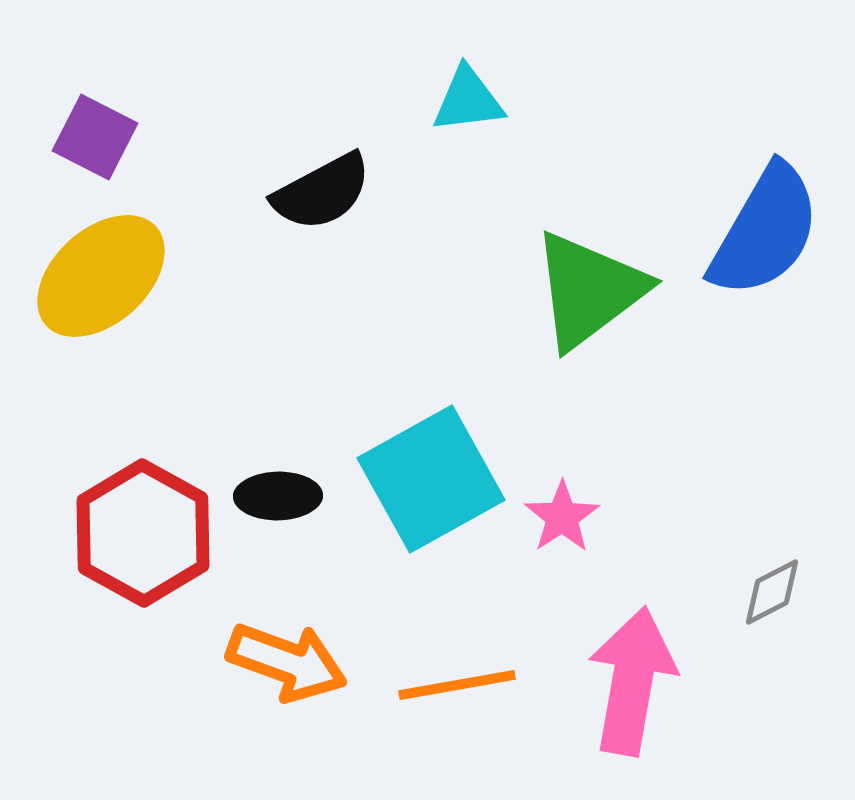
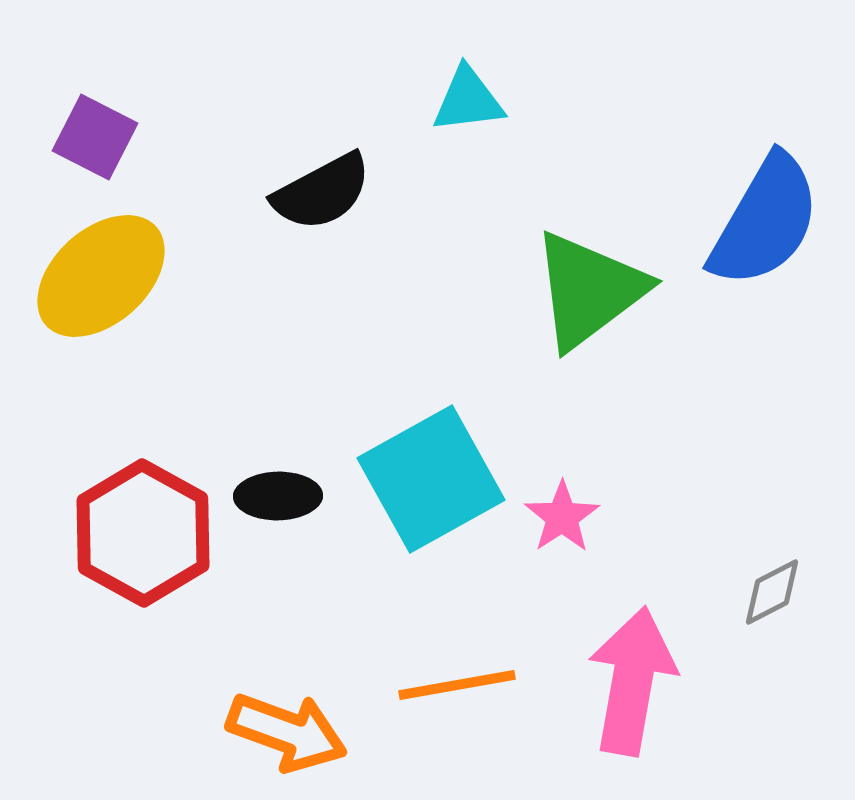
blue semicircle: moved 10 px up
orange arrow: moved 70 px down
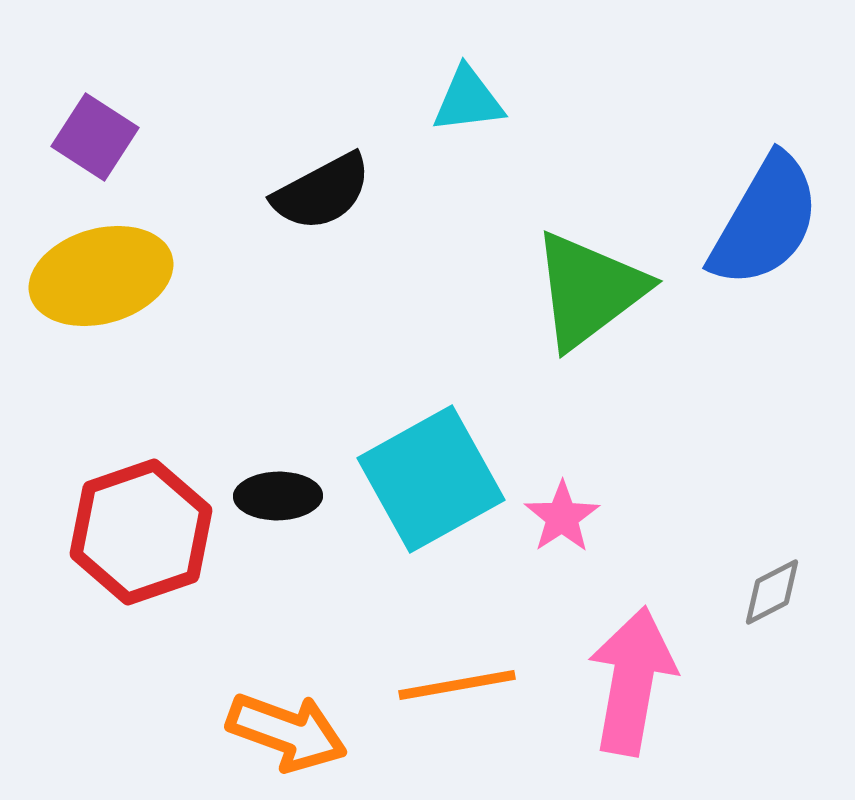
purple square: rotated 6 degrees clockwise
yellow ellipse: rotated 26 degrees clockwise
red hexagon: moved 2 px left, 1 px up; rotated 12 degrees clockwise
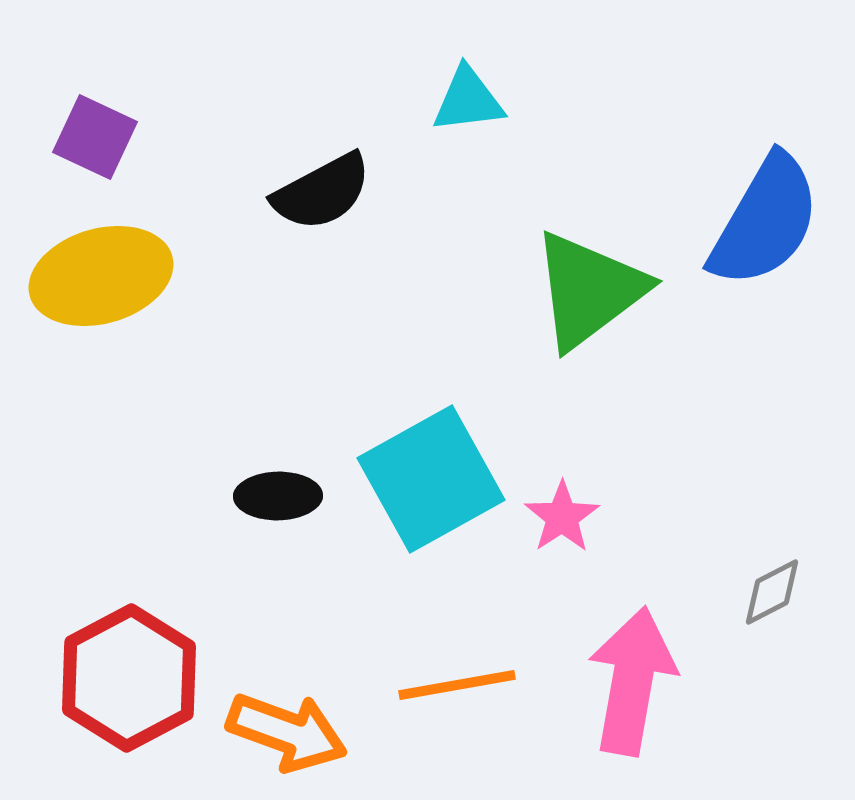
purple square: rotated 8 degrees counterclockwise
red hexagon: moved 12 px left, 146 px down; rotated 9 degrees counterclockwise
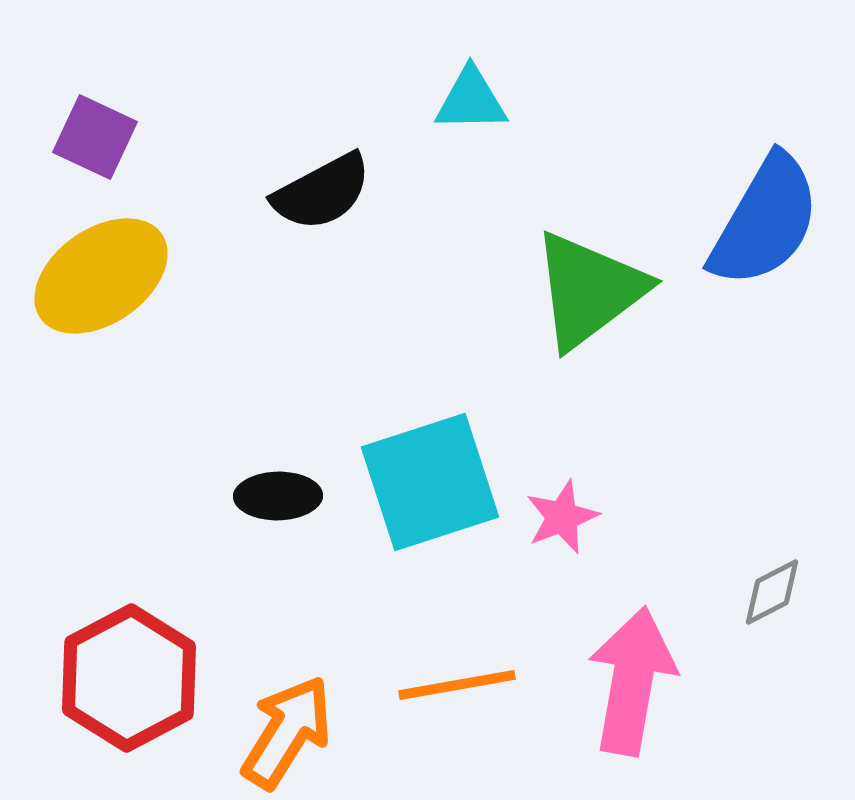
cyan triangle: moved 3 px right; rotated 6 degrees clockwise
yellow ellipse: rotated 19 degrees counterclockwise
cyan square: moved 1 px left, 3 px down; rotated 11 degrees clockwise
pink star: rotated 12 degrees clockwise
orange arrow: rotated 78 degrees counterclockwise
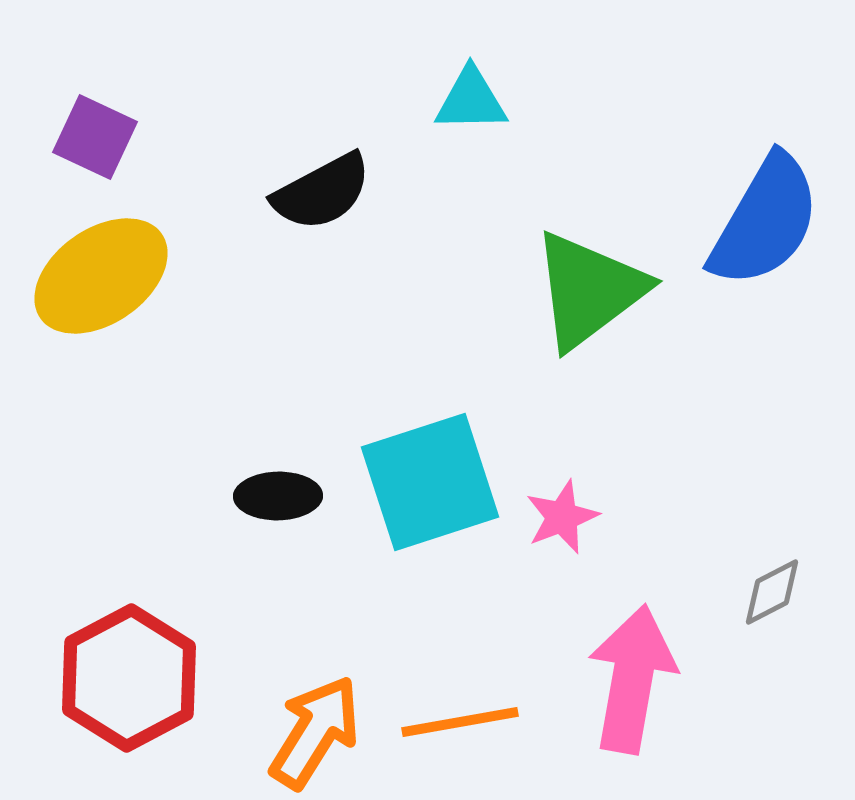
pink arrow: moved 2 px up
orange line: moved 3 px right, 37 px down
orange arrow: moved 28 px right
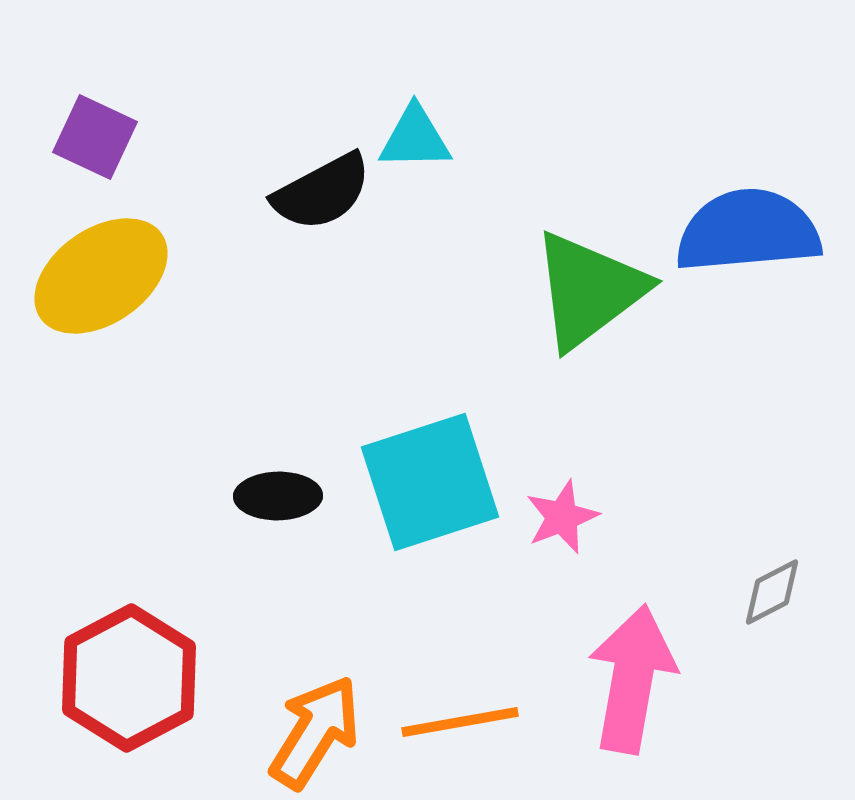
cyan triangle: moved 56 px left, 38 px down
blue semicircle: moved 17 px left, 10 px down; rotated 125 degrees counterclockwise
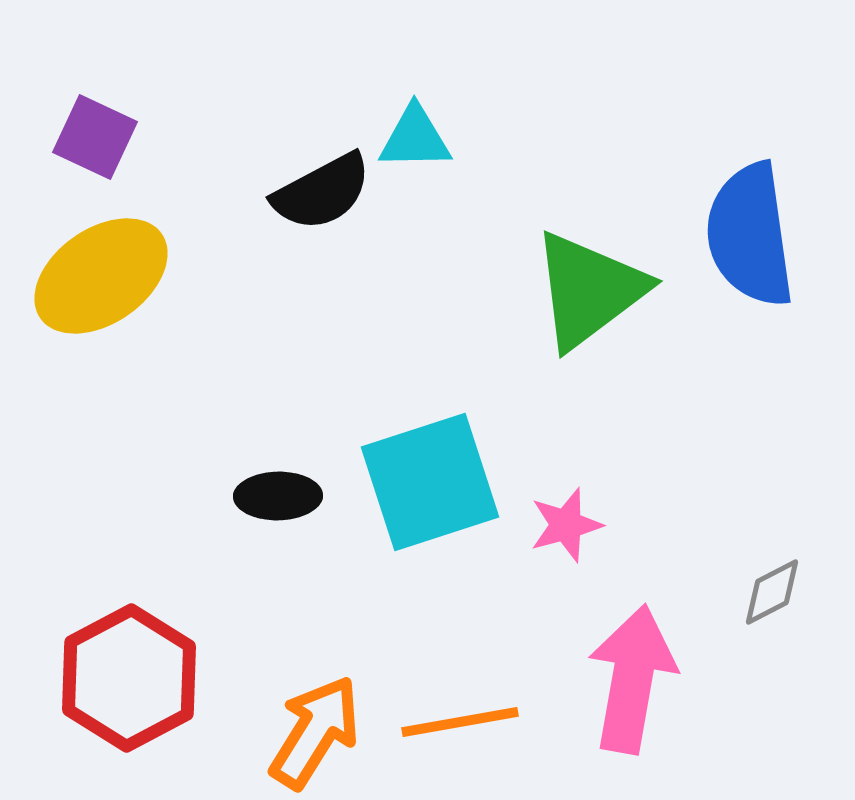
blue semicircle: moved 2 px right, 4 px down; rotated 93 degrees counterclockwise
pink star: moved 4 px right, 8 px down; rotated 6 degrees clockwise
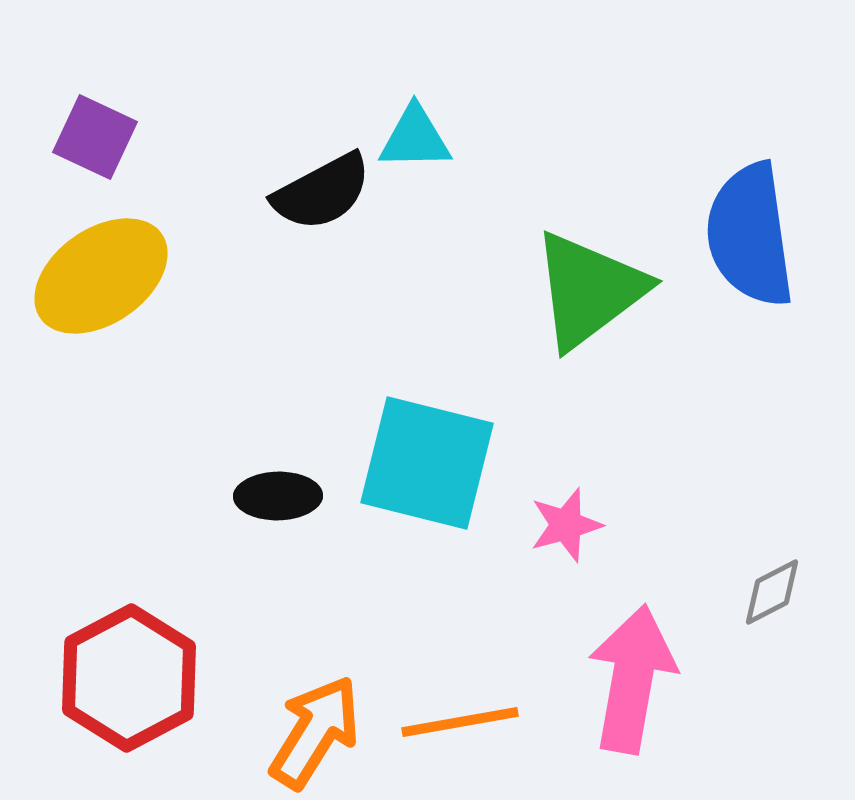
cyan square: moved 3 px left, 19 px up; rotated 32 degrees clockwise
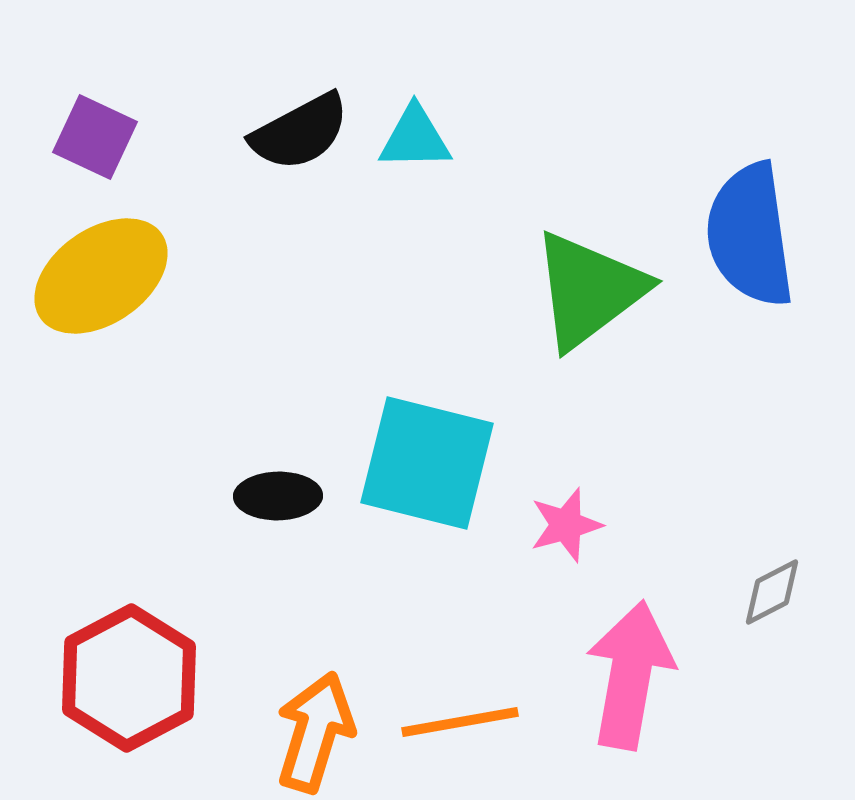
black semicircle: moved 22 px left, 60 px up
pink arrow: moved 2 px left, 4 px up
orange arrow: rotated 15 degrees counterclockwise
